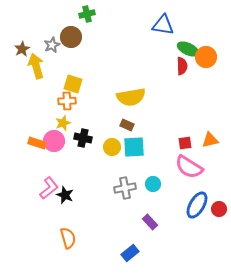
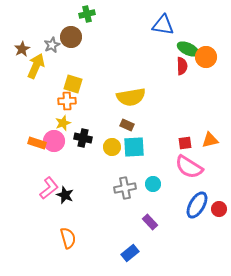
yellow arrow: rotated 40 degrees clockwise
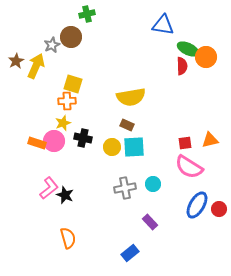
brown star: moved 6 px left, 12 px down
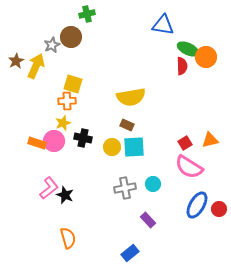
red square: rotated 24 degrees counterclockwise
purple rectangle: moved 2 px left, 2 px up
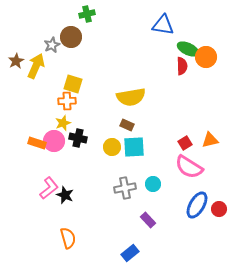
black cross: moved 5 px left
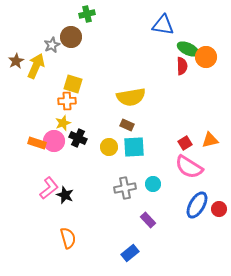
black cross: rotated 12 degrees clockwise
yellow circle: moved 3 px left
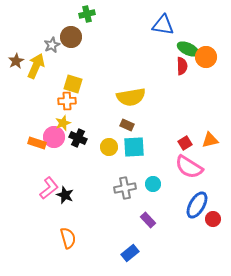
pink circle: moved 4 px up
red circle: moved 6 px left, 10 px down
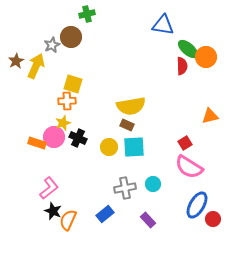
green ellipse: rotated 15 degrees clockwise
yellow semicircle: moved 9 px down
orange triangle: moved 24 px up
black star: moved 12 px left, 16 px down
orange semicircle: moved 18 px up; rotated 140 degrees counterclockwise
blue rectangle: moved 25 px left, 39 px up
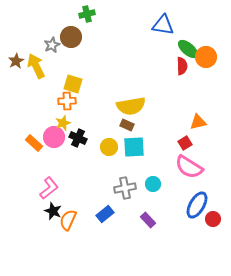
yellow arrow: rotated 50 degrees counterclockwise
orange triangle: moved 12 px left, 6 px down
orange rectangle: moved 3 px left; rotated 24 degrees clockwise
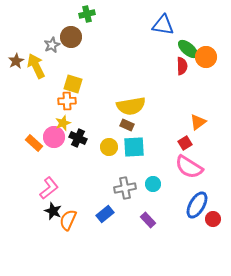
orange triangle: rotated 24 degrees counterclockwise
